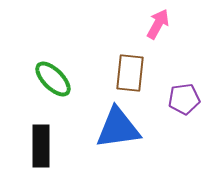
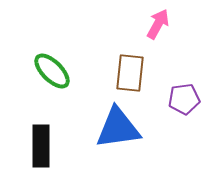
green ellipse: moved 1 px left, 8 px up
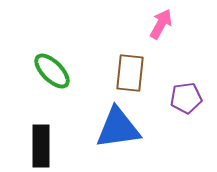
pink arrow: moved 3 px right
purple pentagon: moved 2 px right, 1 px up
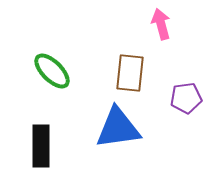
pink arrow: rotated 44 degrees counterclockwise
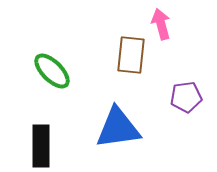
brown rectangle: moved 1 px right, 18 px up
purple pentagon: moved 1 px up
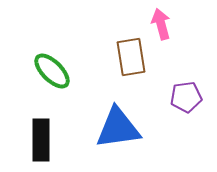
brown rectangle: moved 2 px down; rotated 15 degrees counterclockwise
black rectangle: moved 6 px up
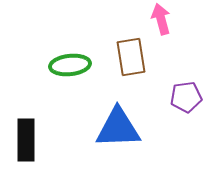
pink arrow: moved 5 px up
green ellipse: moved 18 px right, 6 px up; rotated 51 degrees counterclockwise
blue triangle: rotated 6 degrees clockwise
black rectangle: moved 15 px left
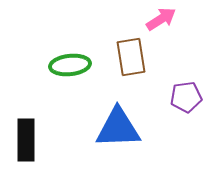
pink arrow: rotated 72 degrees clockwise
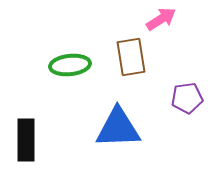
purple pentagon: moved 1 px right, 1 px down
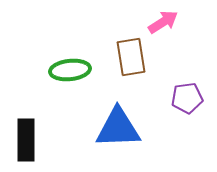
pink arrow: moved 2 px right, 3 px down
green ellipse: moved 5 px down
